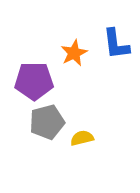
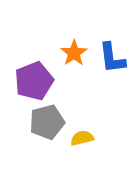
blue L-shape: moved 4 px left, 14 px down
orange star: rotated 8 degrees counterclockwise
purple pentagon: rotated 21 degrees counterclockwise
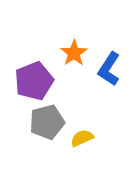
blue L-shape: moved 3 px left, 11 px down; rotated 40 degrees clockwise
yellow semicircle: rotated 10 degrees counterclockwise
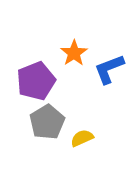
blue L-shape: rotated 36 degrees clockwise
purple pentagon: moved 2 px right
gray pentagon: rotated 16 degrees counterclockwise
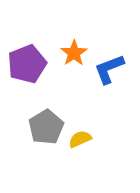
purple pentagon: moved 9 px left, 17 px up
gray pentagon: moved 1 px left, 5 px down
yellow semicircle: moved 2 px left, 1 px down
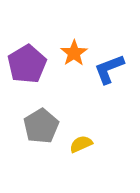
purple pentagon: rotated 9 degrees counterclockwise
gray pentagon: moved 5 px left, 1 px up
yellow semicircle: moved 1 px right, 5 px down
